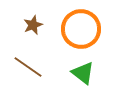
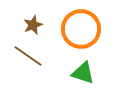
brown line: moved 11 px up
green triangle: rotated 20 degrees counterclockwise
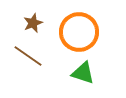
brown star: moved 2 px up
orange circle: moved 2 px left, 3 px down
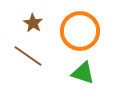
brown star: rotated 18 degrees counterclockwise
orange circle: moved 1 px right, 1 px up
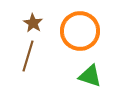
brown line: rotated 72 degrees clockwise
green triangle: moved 7 px right, 3 px down
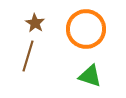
brown star: moved 2 px right
orange circle: moved 6 px right, 2 px up
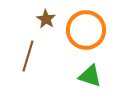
brown star: moved 11 px right, 4 px up
orange circle: moved 1 px down
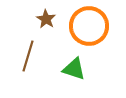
orange circle: moved 3 px right, 4 px up
green triangle: moved 16 px left, 7 px up
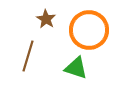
orange circle: moved 4 px down
green triangle: moved 2 px right, 1 px up
